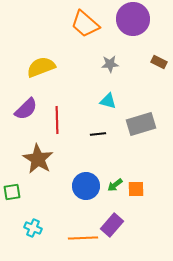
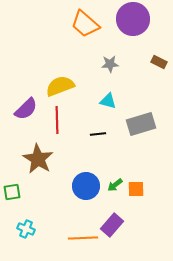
yellow semicircle: moved 19 px right, 19 px down
cyan cross: moved 7 px left, 1 px down
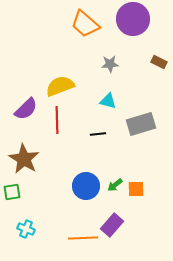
brown star: moved 14 px left
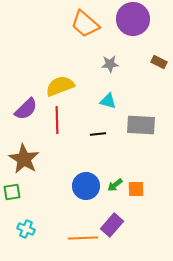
gray rectangle: moved 1 px down; rotated 20 degrees clockwise
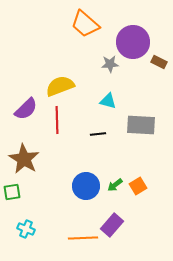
purple circle: moved 23 px down
orange square: moved 2 px right, 3 px up; rotated 30 degrees counterclockwise
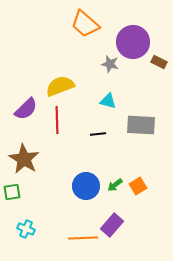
gray star: rotated 18 degrees clockwise
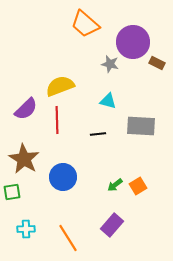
brown rectangle: moved 2 px left, 1 px down
gray rectangle: moved 1 px down
blue circle: moved 23 px left, 9 px up
cyan cross: rotated 24 degrees counterclockwise
orange line: moved 15 px left; rotated 60 degrees clockwise
